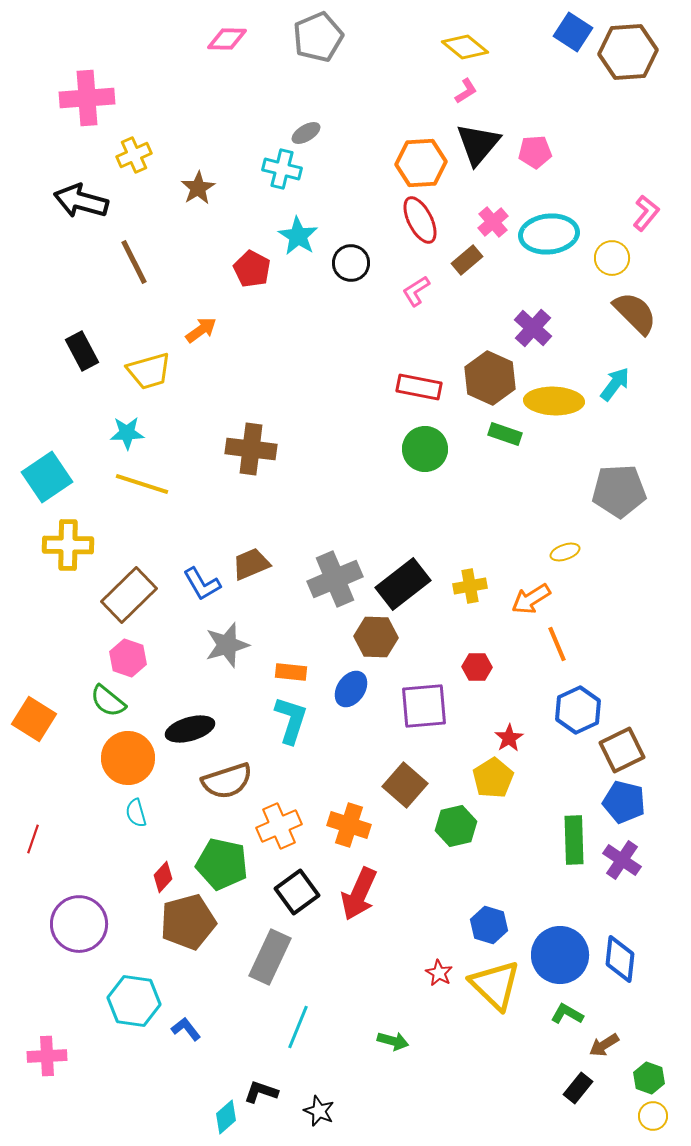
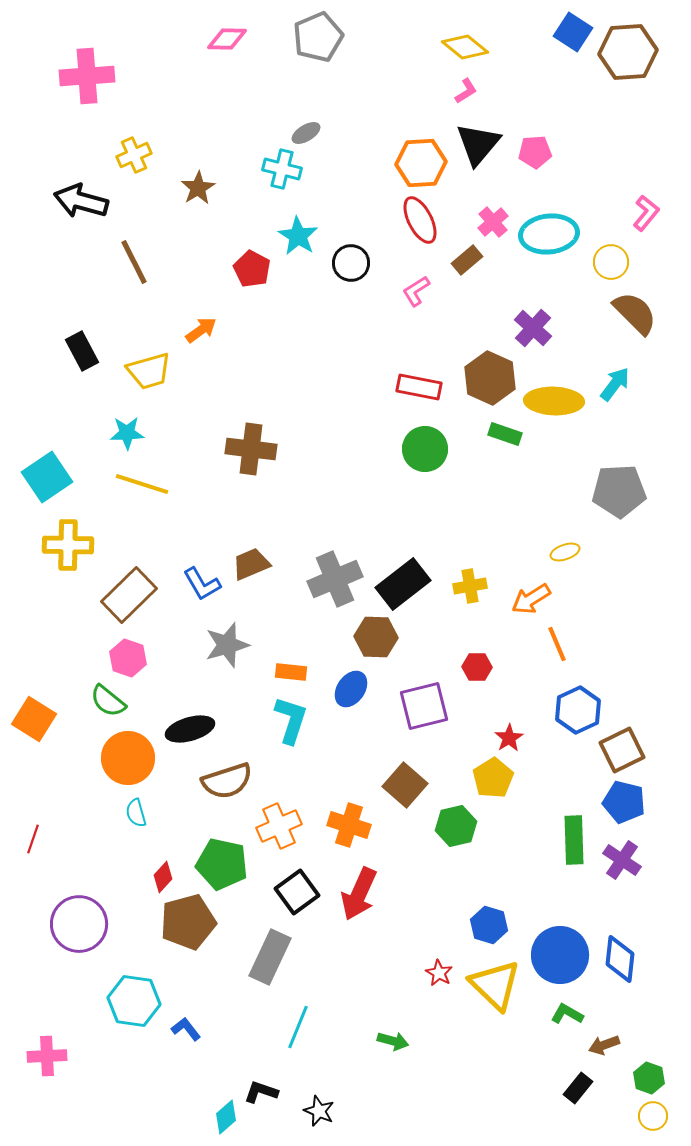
pink cross at (87, 98): moved 22 px up
yellow circle at (612, 258): moved 1 px left, 4 px down
purple square at (424, 706): rotated 9 degrees counterclockwise
brown arrow at (604, 1045): rotated 12 degrees clockwise
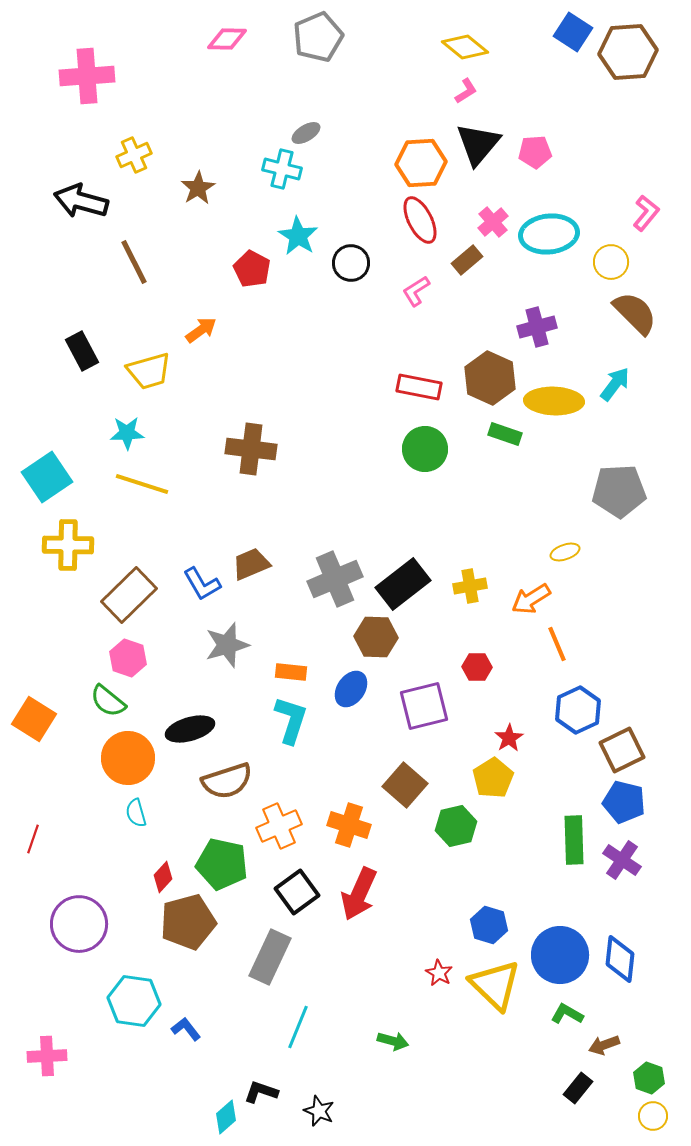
purple cross at (533, 328): moved 4 px right, 1 px up; rotated 33 degrees clockwise
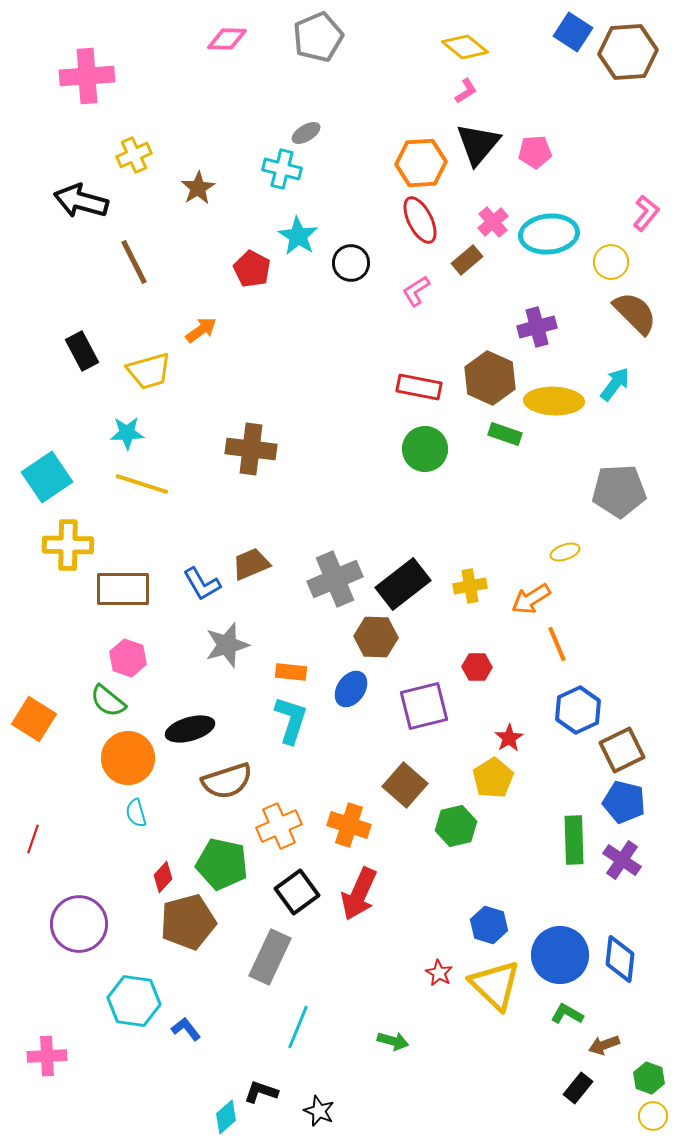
brown rectangle at (129, 595): moved 6 px left, 6 px up; rotated 44 degrees clockwise
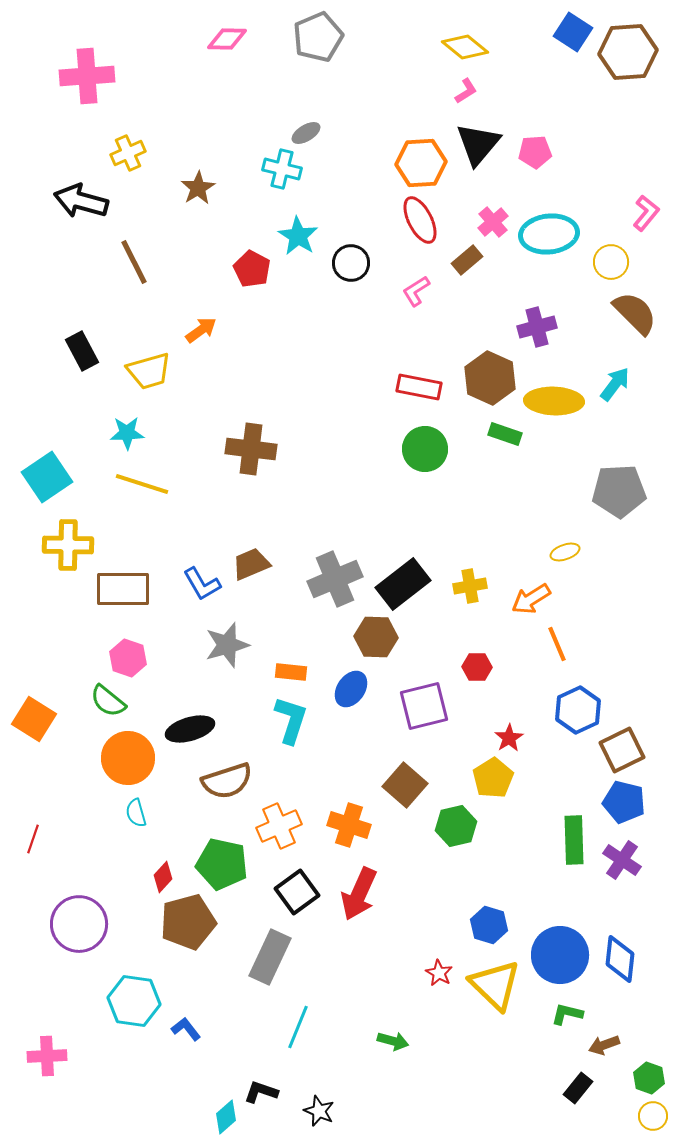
yellow cross at (134, 155): moved 6 px left, 2 px up
green L-shape at (567, 1014): rotated 16 degrees counterclockwise
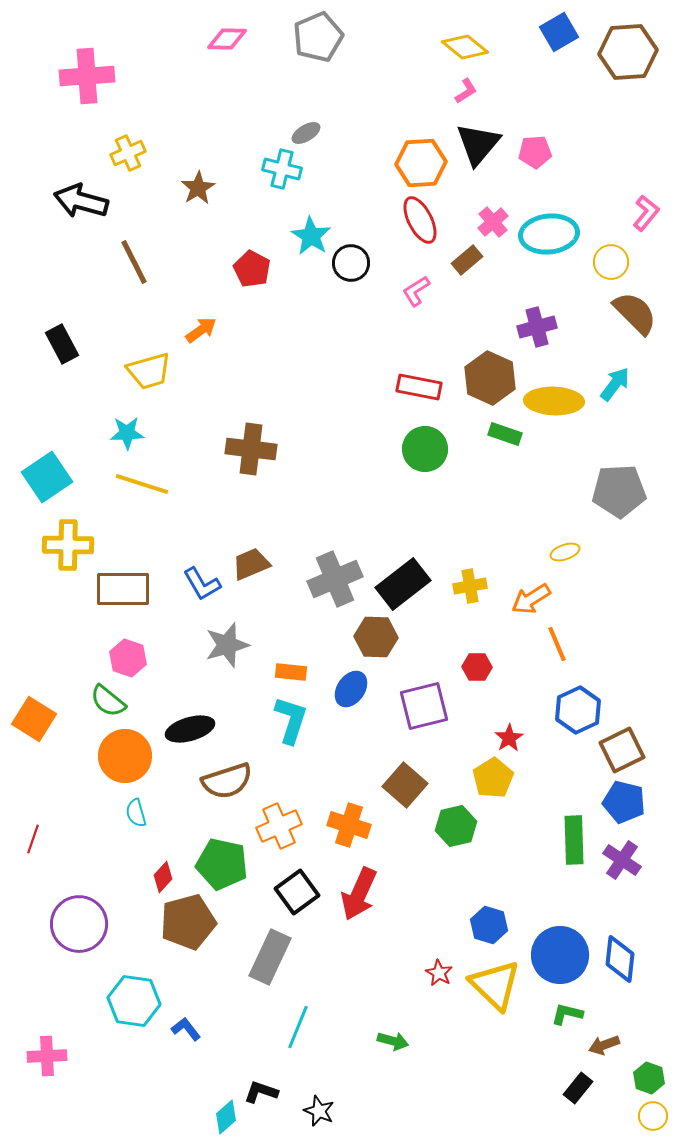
blue square at (573, 32): moved 14 px left; rotated 27 degrees clockwise
cyan star at (298, 236): moved 13 px right
black rectangle at (82, 351): moved 20 px left, 7 px up
orange circle at (128, 758): moved 3 px left, 2 px up
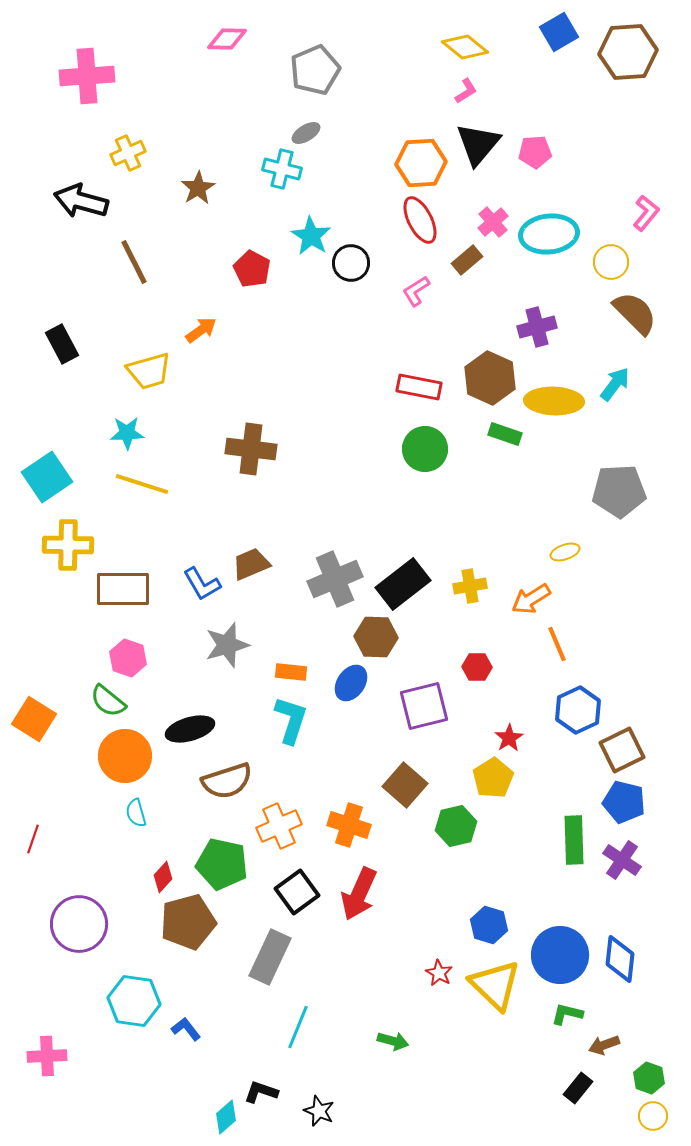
gray pentagon at (318, 37): moved 3 px left, 33 px down
blue ellipse at (351, 689): moved 6 px up
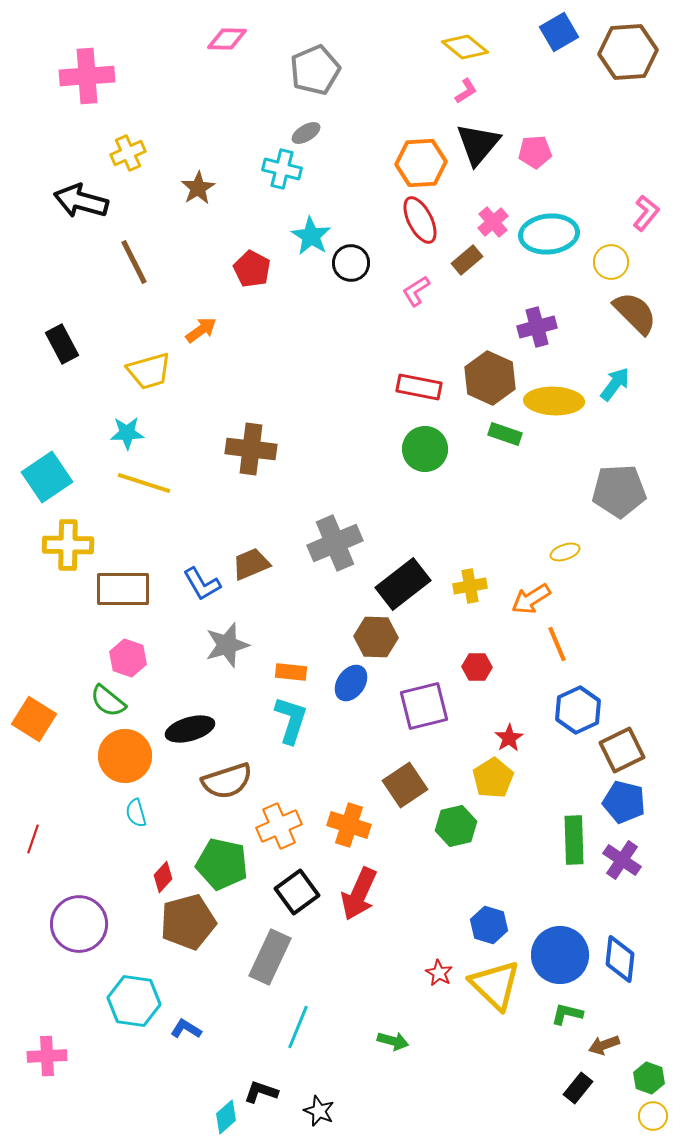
yellow line at (142, 484): moved 2 px right, 1 px up
gray cross at (335, 579): moved 36 px up
brown square at (405, 785): rotated 15 degrees clockwise
blue L-shape at (186, 1029): rotated 20 degrees counterclockwise
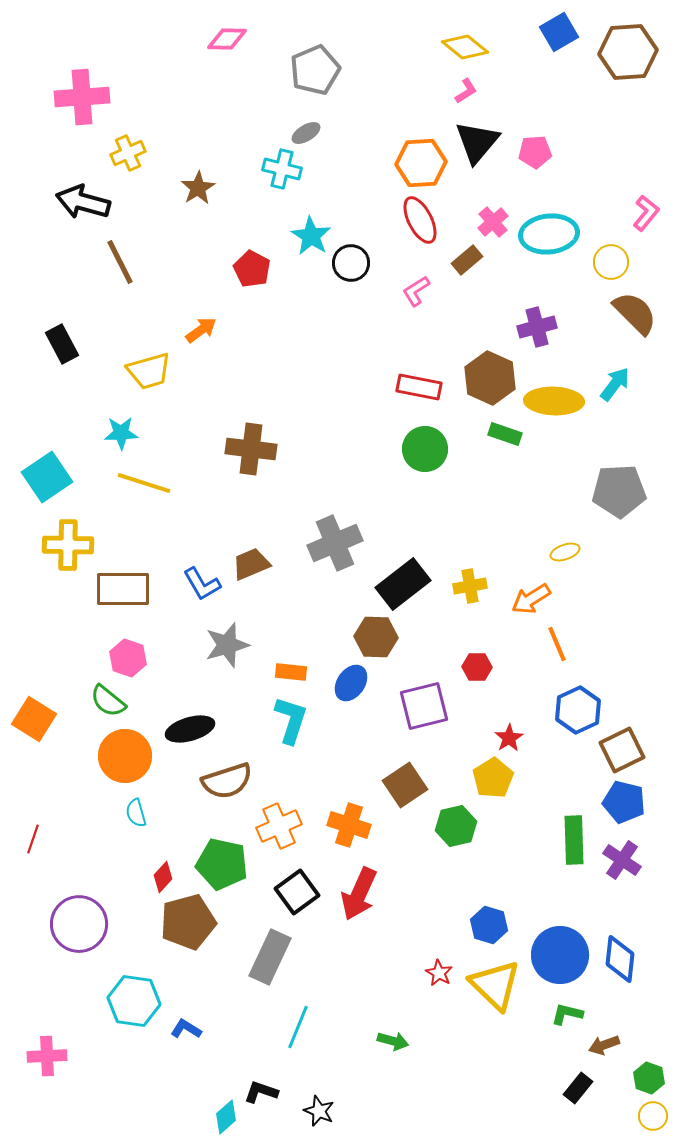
pink cross at (87, 76): moved 5 px left, 21 px down
black triangle at (478, 144): moved 1 px left, 2 px up
black arrow at (81, 201): moved 2 px right, 1 px down
brown line at (134, 262): moved 14 px left
cyan star at (127, 433): moved 6 px left
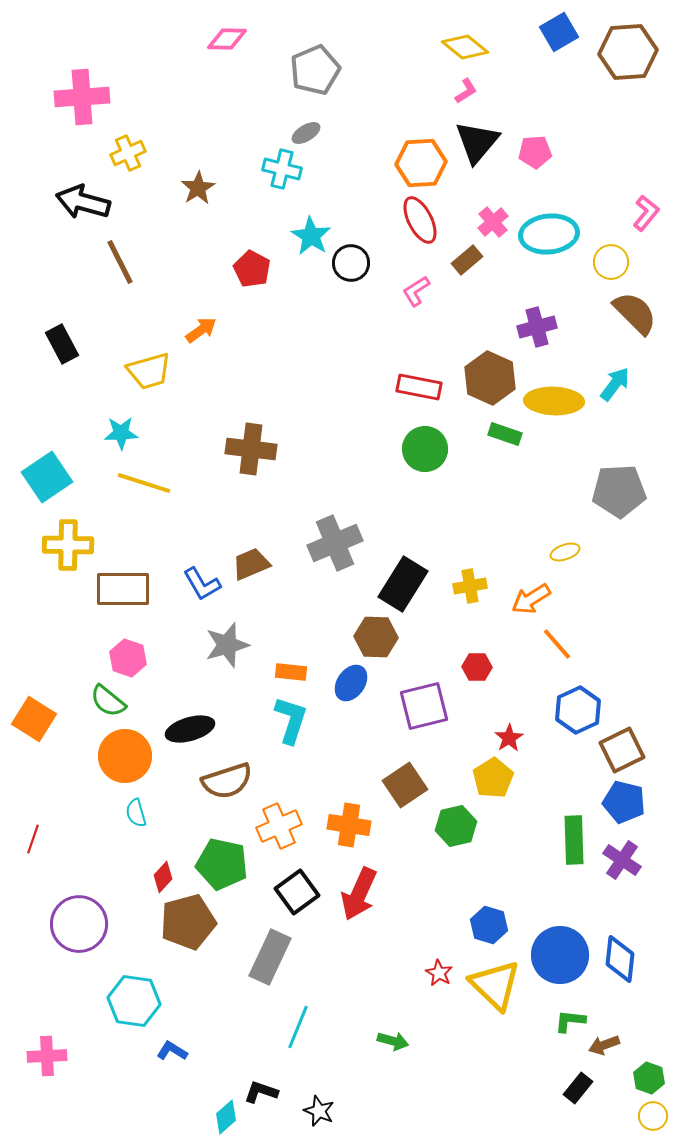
black rectangle at (403, 584): rotated 20 degrees counterclockwise
orange line at (557, 644): rotated 18 degrees counterclockwise
orange cross at (349, 825): rotated 9 degrees counterclockwise
green L-shape at (567, 1014): moved 3 px right, 7 px down; rotated 8 degrees counterclockwise
blue L-shape at (186, 1029): moved 14 px left, 22 px down
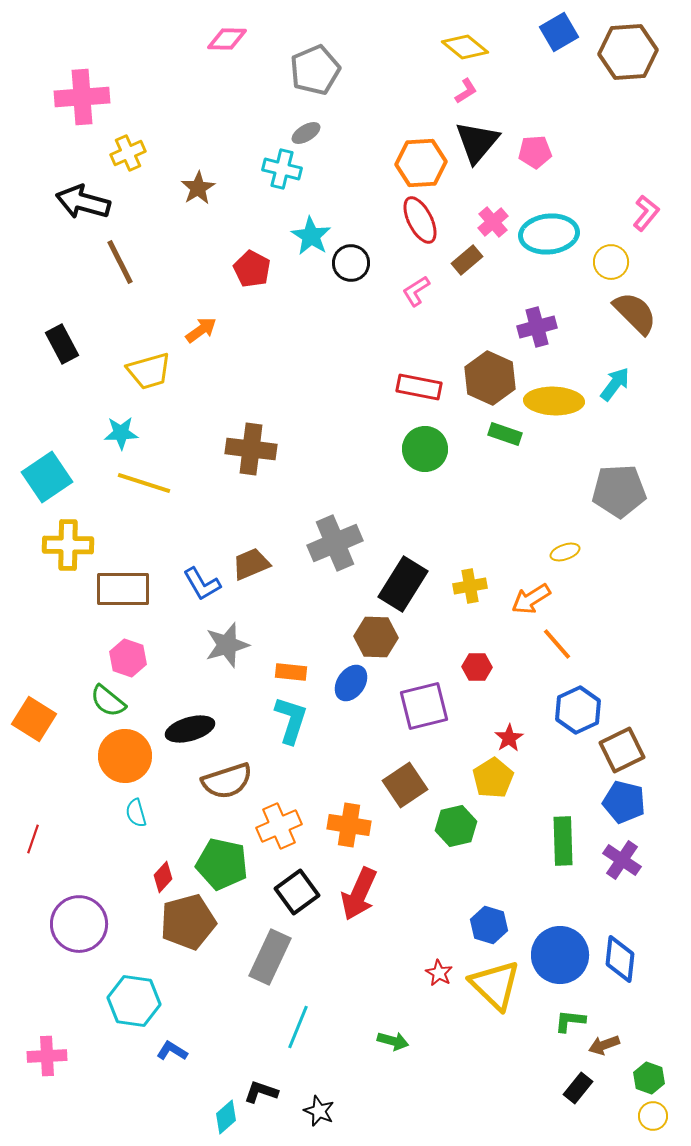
green rectangle at (574, 840): moved 11 px left, 1 px down
